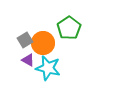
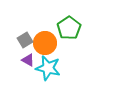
orange circle: moved 2 px right
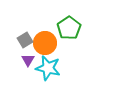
purple triangle: rotated 32 degrees clockwise
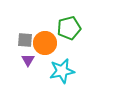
green pentagon: rotated 20 degrees clockwise
gray square: rotated 35 degrees clockwise
cyan star: moved 14 px right, 3 px down; rotated 25 degrees counterclockwise
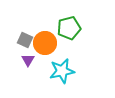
gray square: rotated 21 degrees clockwise
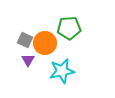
green pentagon: rotated 10 degrees clockwise
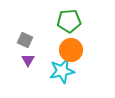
green pentagon: moved 7 px up
orange circle: moved 26 px right, 7 px down
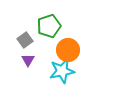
green pentagon: moved 20 px left, 5 px down; rotated 15 degrees counterclockwise
gray square: rotated 28 degrees clockwise
orange circle: moved 3 px left
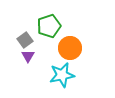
orange circle: moved 2 px right, 2 px up
purple triangle: moved 4 px up
cyan star: moved 4 px down
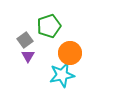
orange circle: moved 5 px down
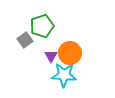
green pentagon: moved 7 px left
purple triangle: moved 23 px right
cyan star: moved 2 px right; rotated 15 degrees clockwise
